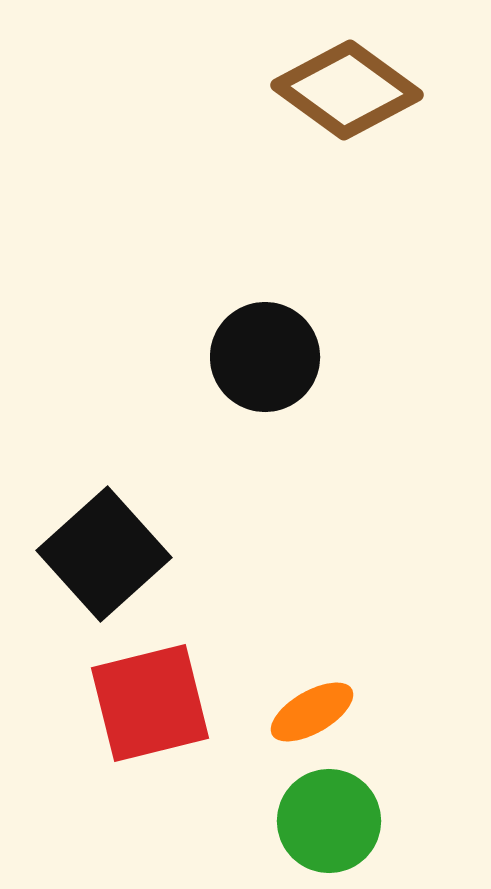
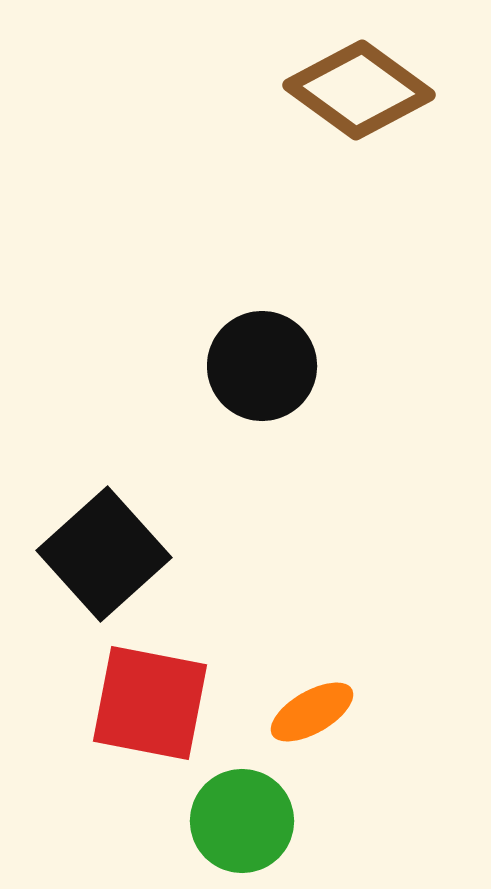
brown diamond: moved 12 px right
black circle: moved 3 px left, 9 px down
red square: rotated 25 degrees clockwise
green circle: moved 87 px left
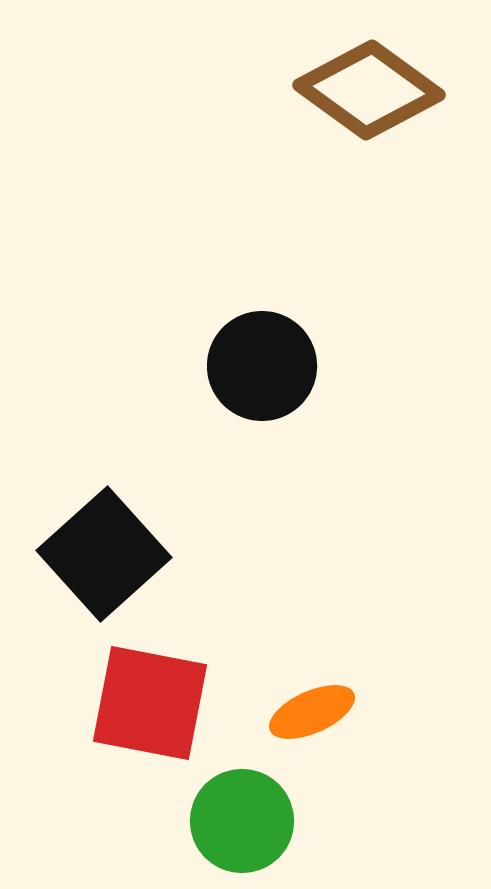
brown diamond: moved 10 px right
orange ellipse: rotated 6 degrees clockwise
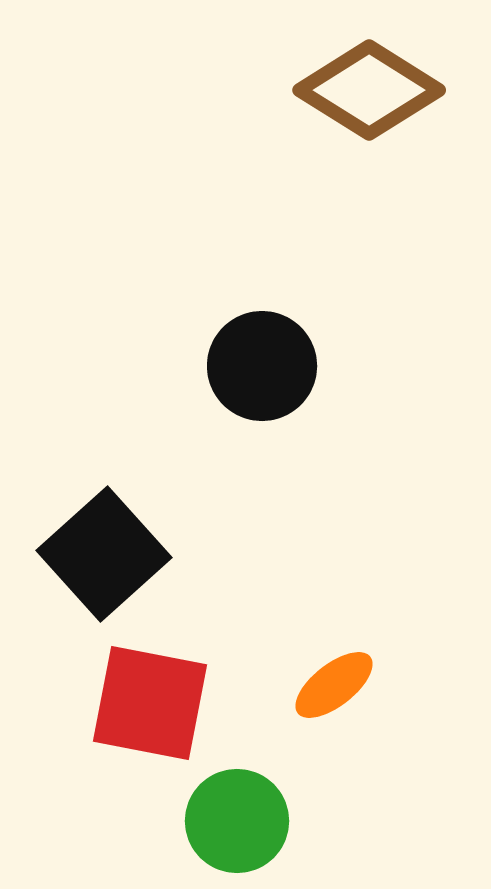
brown diamond: rotated 4 degrees counterclockwise
orange ellipse: moved 22 px right, 27 px up; rotated 14 degrees counterclockwise
green circle: moved 5 px left
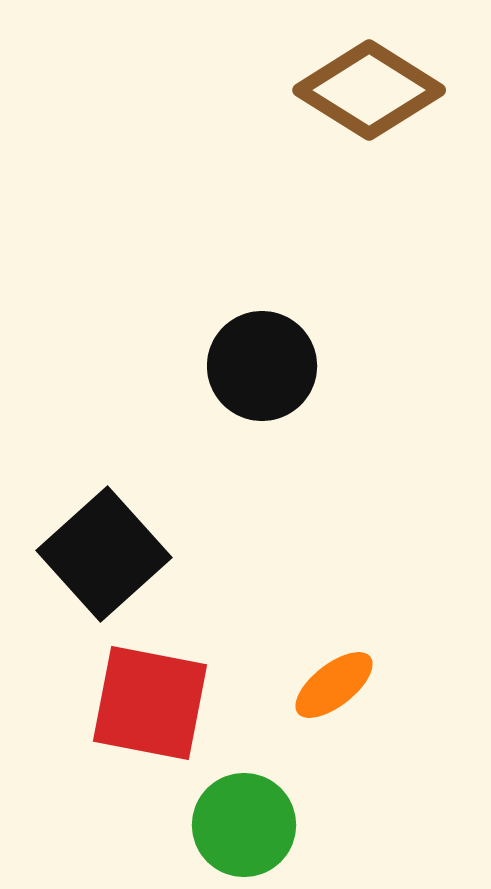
green circle: moved 7 px right, 4 px down
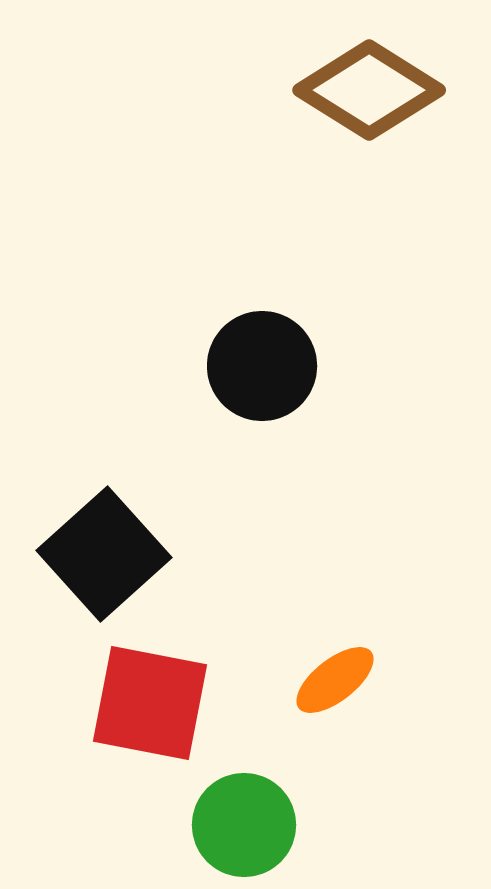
orange ellipse: moved 1 px right, 5 px up
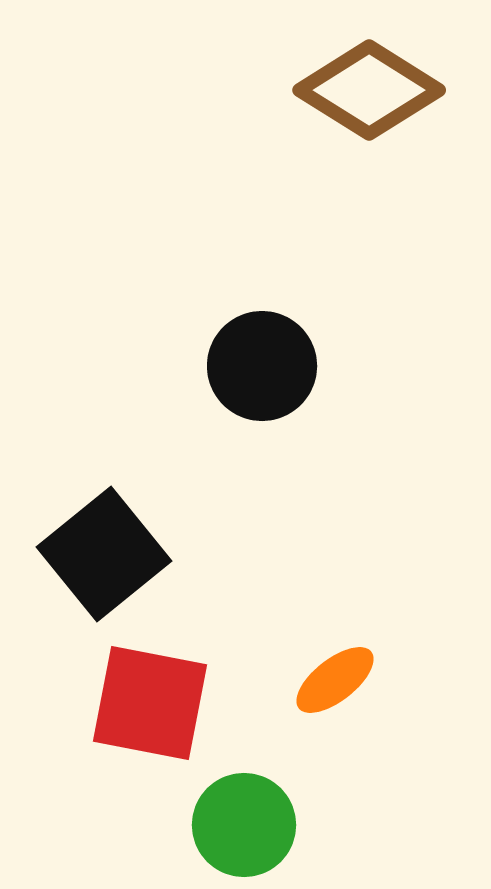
black square: rotated 3 degrees clockwise
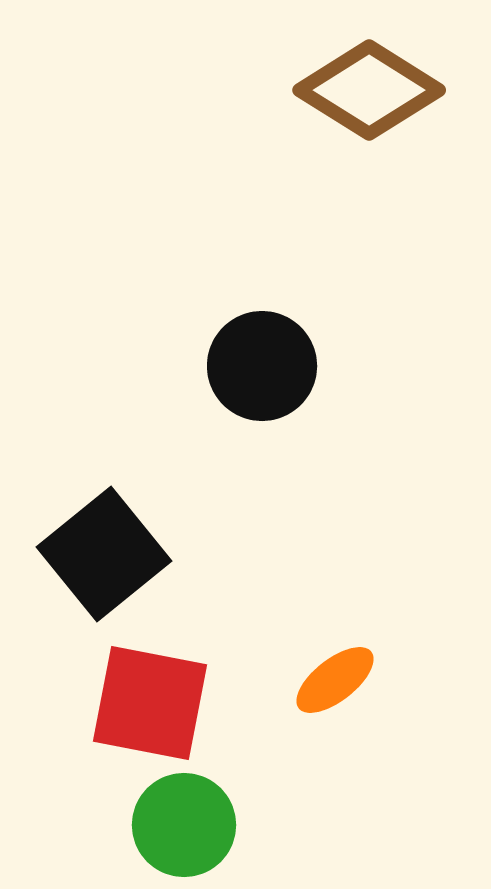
green circle: moved 60 px left
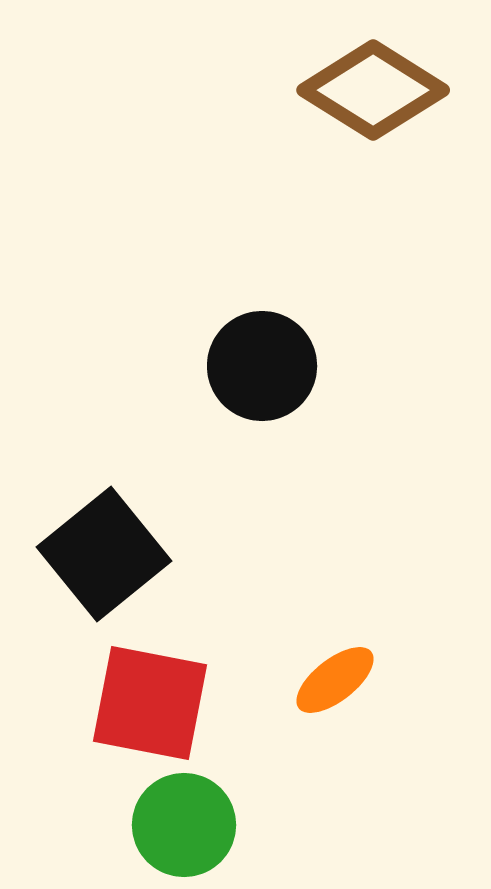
brown diamond: moved 4 px right
